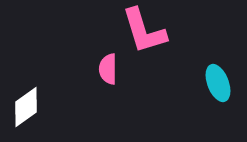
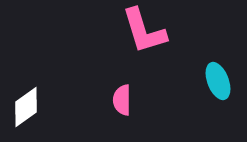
pink semicircle: moved 14 px right, 31 px down
cyan ellipse: moved 2 px up
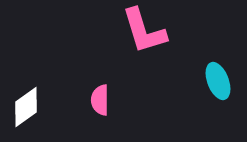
pink semicircle: moved 22 px left
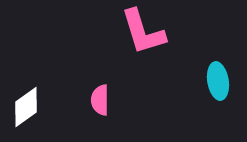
pink L-shape: moved 1 px left, 1 px down
cyan ellipse: rotated 12 degrees clockwise
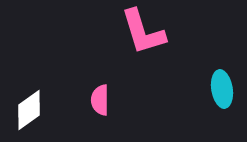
cyan ellipse: moved 4 px right, 8 px down
white diamond: moved 3 px right, 3 px down
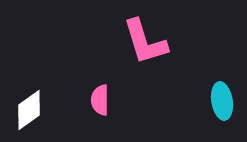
pink L-shape: moved 2 px right, 10 px down
cyan ellipse: moved 12 px down
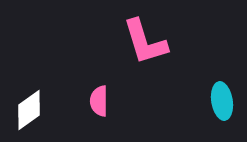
pink semicircle: moved 1 px left, 1 px down
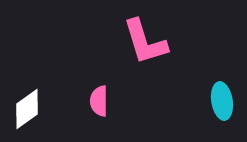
white diamond: moved 2 px left, 1 px up
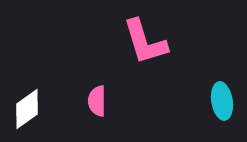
pink semicircle: moved 2 px left
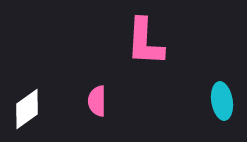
pink L-shape: rotated 20 degrees clockwise
